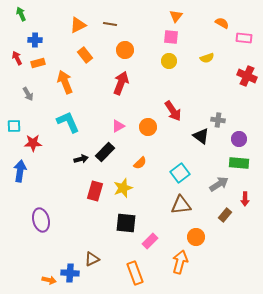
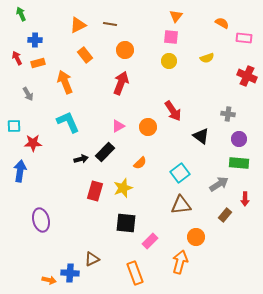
gray cross at (218, 120): moved 10 px right, 6 px up
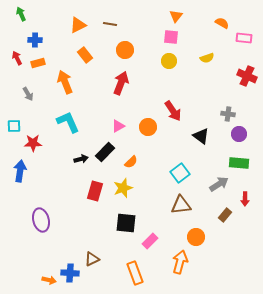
purple circle at (239, 139): moved 5 px up
orange semicircle at (140, 163): moved 9 px left, 1 px up
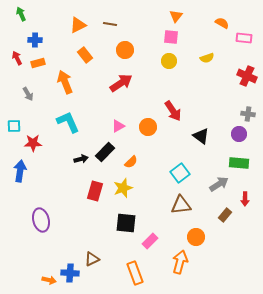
red arrow at (121, 83): rotated 35 degrees clockwise
gray cross at (228, 114): moved 20 px right
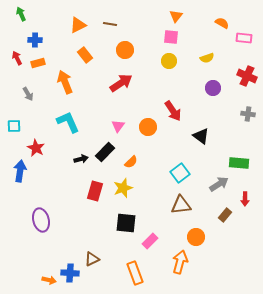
pink triangle at (118, 126): rotated 24 degrees counterclockwise
purple circle at (239, 134): moved 26 px left, 46 px up
red star at (33, 143): moved 3 px right, 5 px down; rotated 30 degrees clockwise
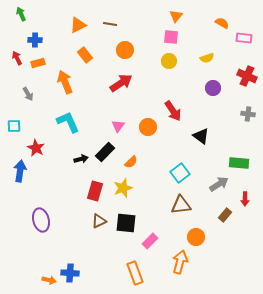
brown triangle at (92, 259): moved 7 px right, 38 px up
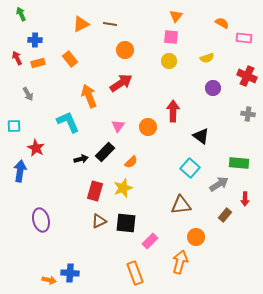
orange triangle at (78, 25): moved 3 px right, 1 px up
orange rectangle at (85, 55): moved 15 px left, 4 px down
orange arrow at (65, 82): moved 24 px right, 14 px down
red arrow at (173, 111): rotated 145 degrees counterclockwise
cyan square at (180, 173): moved 10 px right, 5 px up; rotated 12 degrees counterclockwise
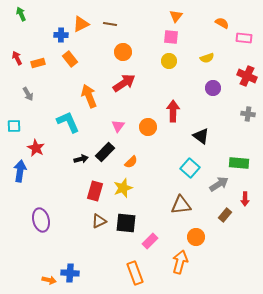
blue cross at (35, 40): moved 26 px right, 5 px up
orange circle at (125, 50): moved 2 px left, 2 px down
red arrow at (121, 83): moved 3 px right
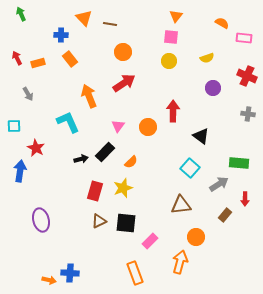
orange triangle at (81, 24): moved 3 px right, 6 px up; rotated 48 degrees counterclockwise
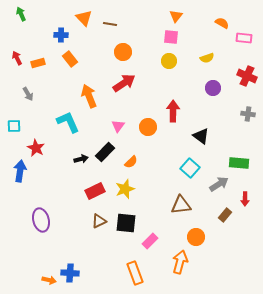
yellow star at (123, 188): moved 2 px right, 1 px down
red rectangle at (95, 191): rotated 48 degrees clockwise
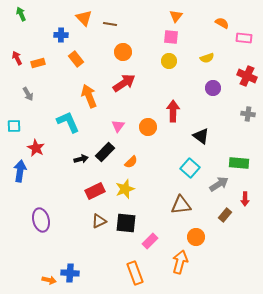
orange rectangle at (70, 59): moved 6 px right
